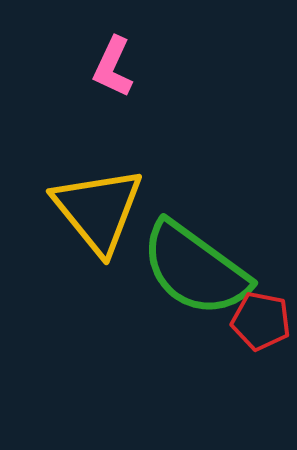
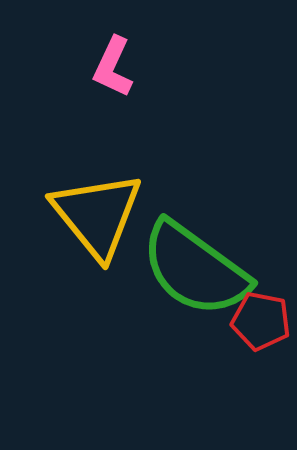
yellow triangle: moved 1 px left, 5 px down
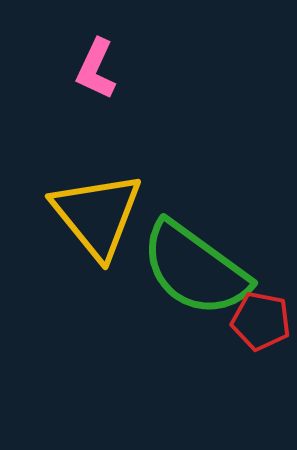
pink L-shape: moved 17 px left, 2 px down
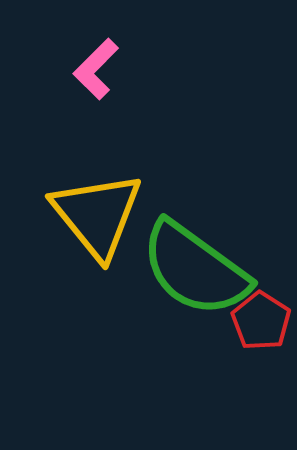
pink L-shape: rotated 20 degrees clockwise
red pentagon: rotated 22 degrees clockwise
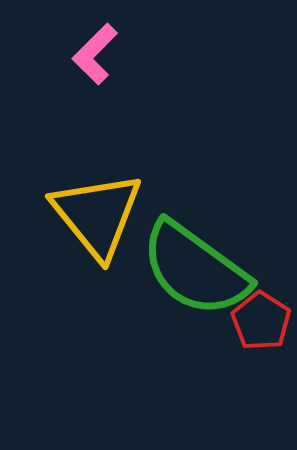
pink L-shape: moved 1 px left, 15 px up
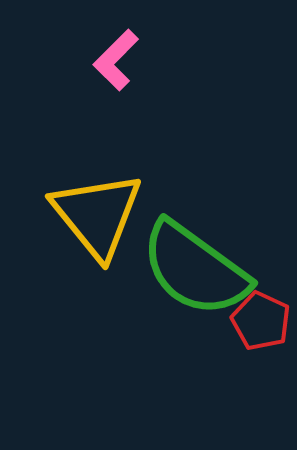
pink L-shape: moved 21 px right, 6 px down
red pentagon: rotated 8 degrees counterclockwise
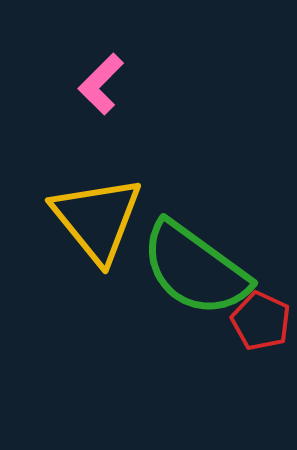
pink L-shape: moved 15 px left, 24 px down
yellow triangle: moved 4 px down
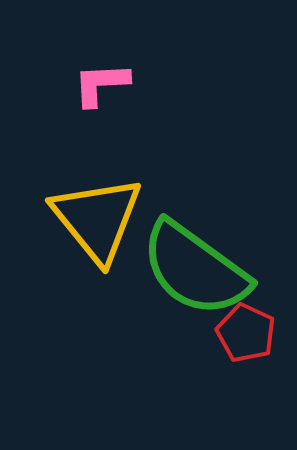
pink L-shape: rotated 42 degrees clockwise
red pentagon: moved 15 px left, 12 px down
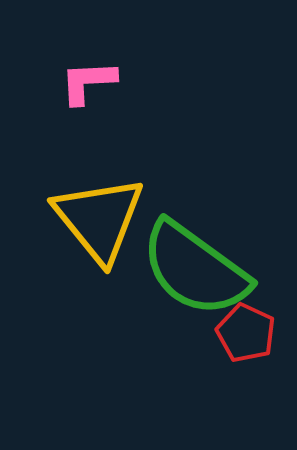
pink L-shape: moved 13 px left, 2 px up
yellow triangle: moved 2 px right
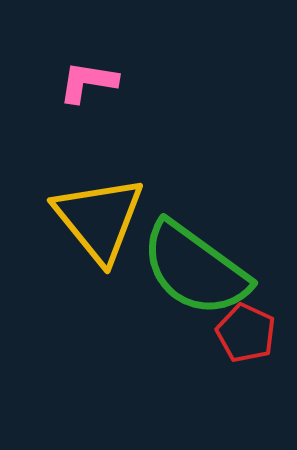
pink L-shape: rotated 12 degrees clockwise
